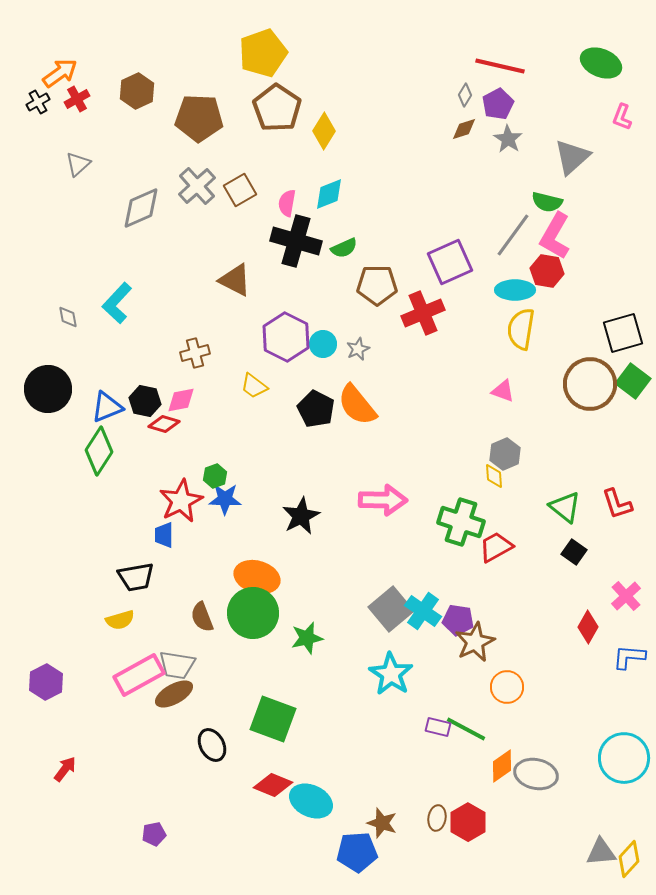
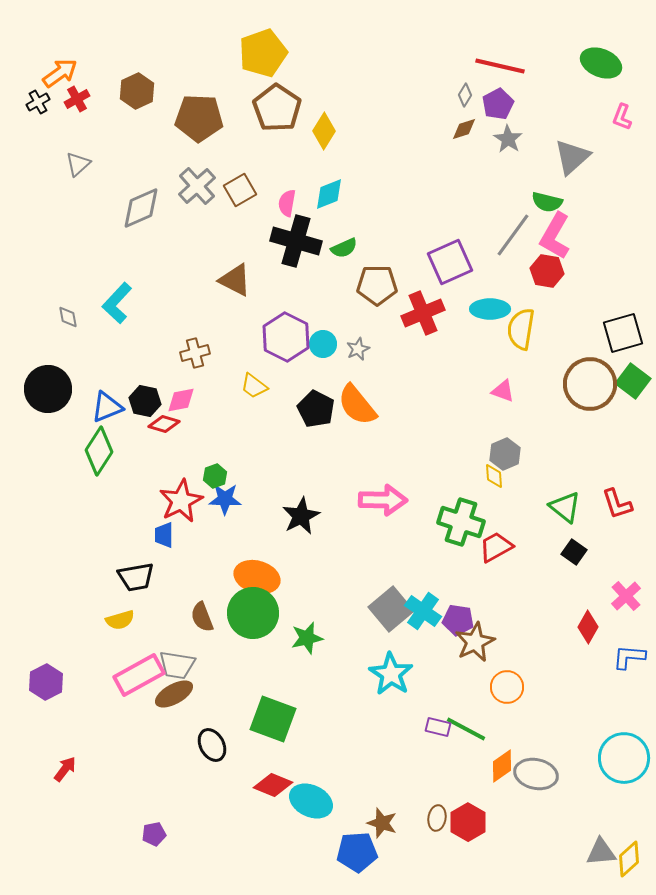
cyan ellipse at (515, 290): moved 25 px left, 19 px down
yellow diamond at (629, 859): rotated 6 degrees clockwise
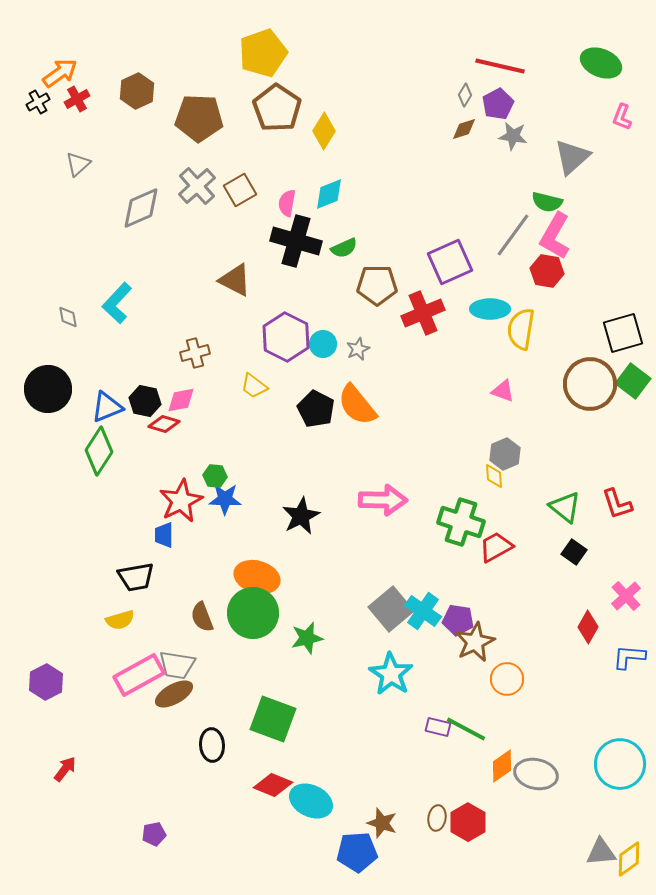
gray star at (508, 139): moved 5 px right, 3 px up; rotated 24 degrees counterclockwise
green hexagon at (215, 476): rotated 25 degrees clockwise
orange circle at (507, 687): moved 8 px up
black ellipse at (212, 745): rotated 24 degrees clockwise
cyan circle at (624, 758): moved 4 px left, 6 px down
yellow diamond at (629, 859): rotated 6 degrees clockwise
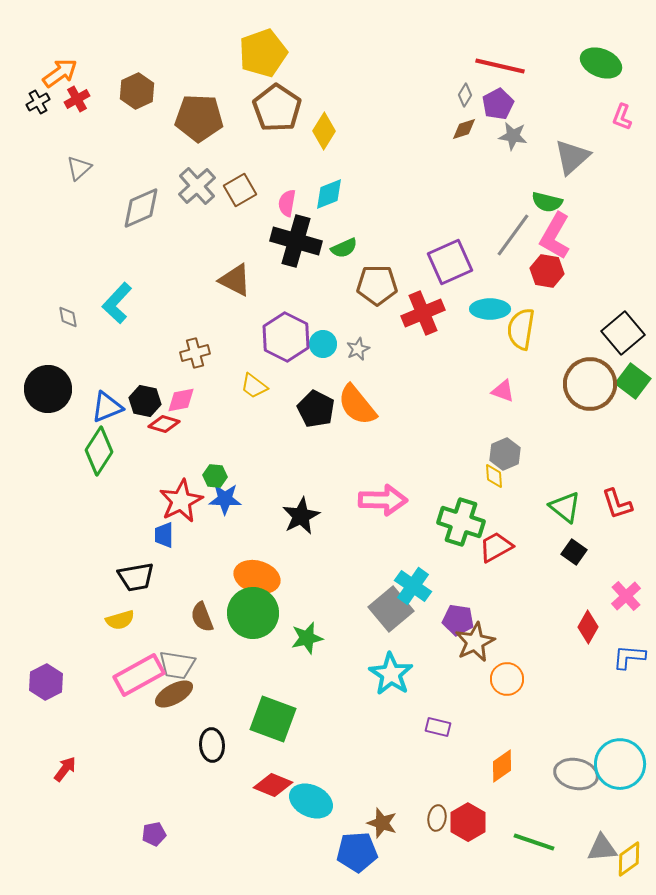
gray triangle at (78, 164): moved 1 px right, 4 px down
black square at (623, 333): rotated 24 degrees counterclockwise
cyan cross at (423, 611): moved 10 px left, 25 px up
green line at (466, 729): moved 68 px right, 113 px down; rotated 9 degrees counterclockwise
gray ellipse at (536, 774): moved 40 px right
gray triangle at (601, 852): moved 1 px right, 4 px up
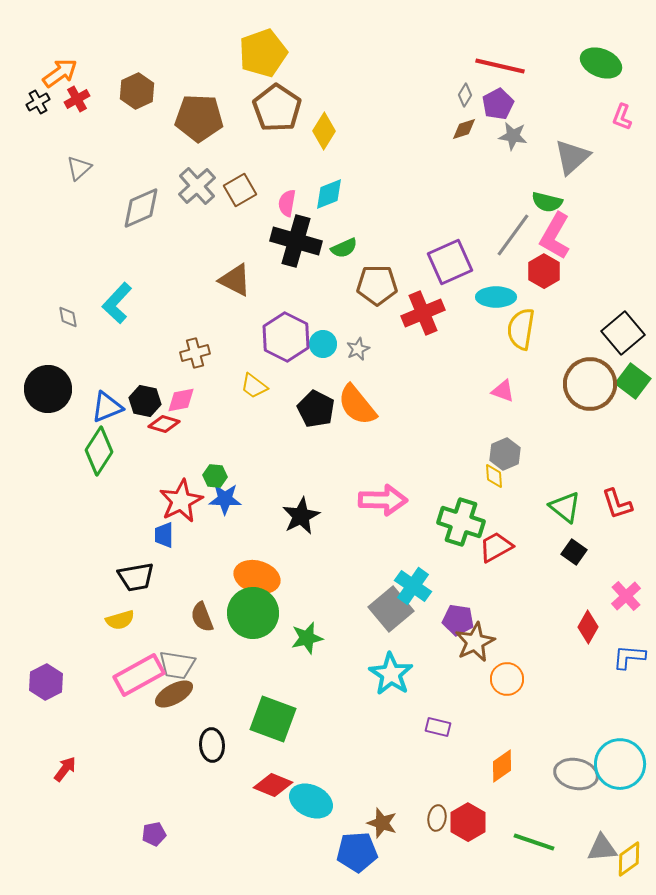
red hexagon at (547, 271): moved 3 px left; rotated 20 degrees clockwise
cyan ellipse at (490, 309): moved 6 px right, 12 px up
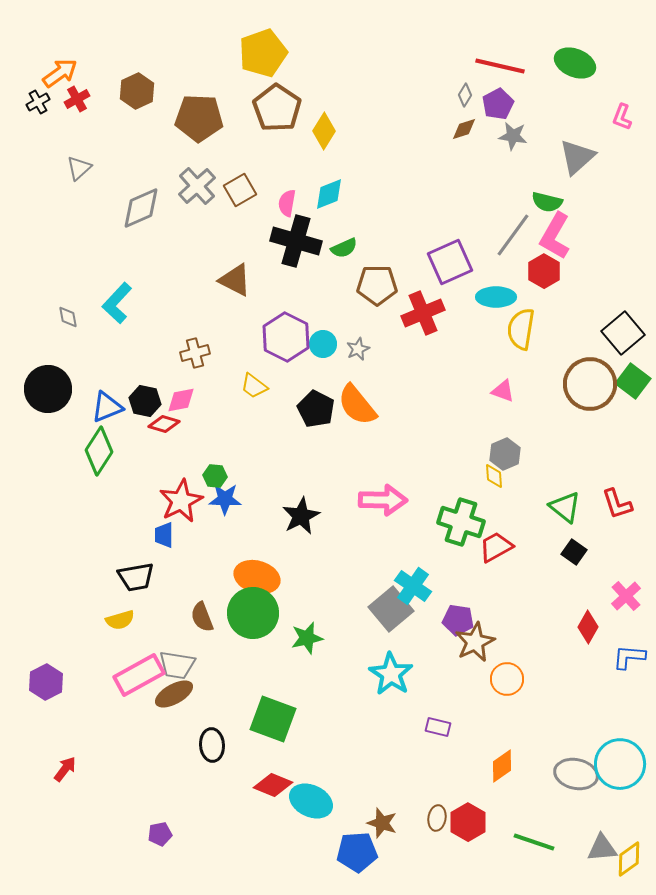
green ellipse at (601, 63): moved 26 px left
gray triangle at (572, 157): moved 5 px right
purple pentagon at (154, 834): moved 6 px right
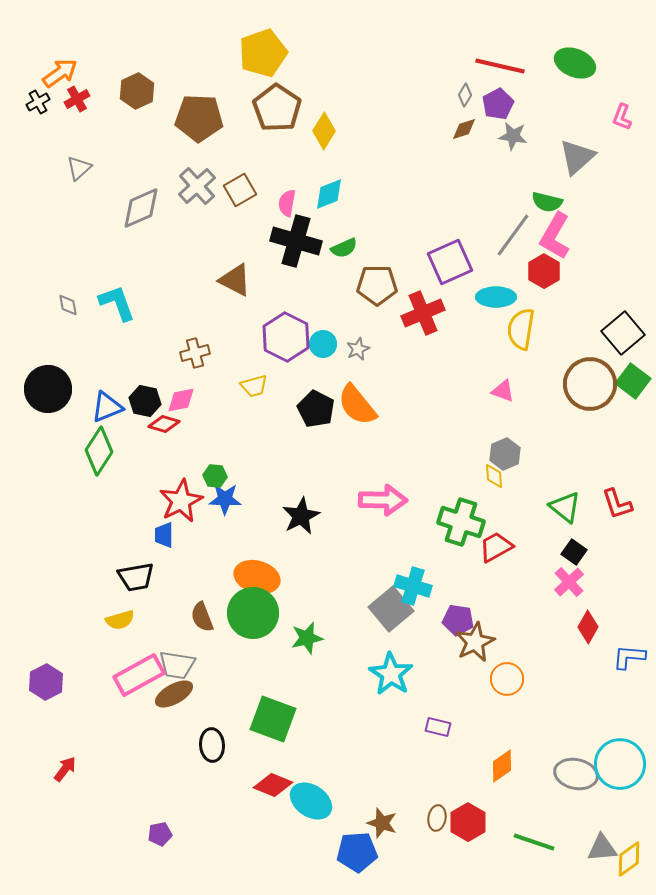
cyan L-shape at (117, 303): rotated 117 degrees clockwise
gray diamond at (68, 317): moved 12 px up
yellow trapezoid at (254, 386): rotated 52 degrees counterclockwise
cyan cross at (413, 586): rotated 18 degrees counterclockwise
pink cross at (626, 596): moved 57 px left, 14 px up
cyan ellipse at (311, 801): rotated 9 degrees clockwise
